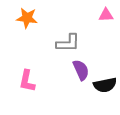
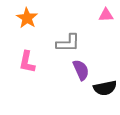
orange star: rotated 25 degrees clockwise
pink L-shape: moved 19 px up
black semicircle: moved 3 px down
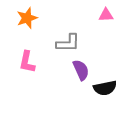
orange star: rotated 20 degrees clockwise
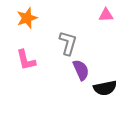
gray L-shape: rotated 75 degrees counterclockwise
pink L-shape: moved 1 px left, 2 px up; rotated 25 degrees counterclockwise
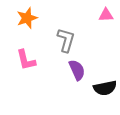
gray L-shape: moved 2 px left, 3 px up
purple semicircle: moved 4 px left
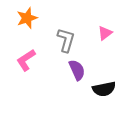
pink triangle: moved 1 px left, 18 px down; rotated 35 degrees counterclockwise
pink L-shape: rotated 70 degrees clockwise
black semicircle: moved 1 px left, 1 px down
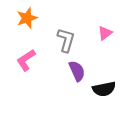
purple semicircle: moved 1 px down
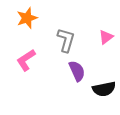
pink triangle: moved 1 px right, 4 px down
